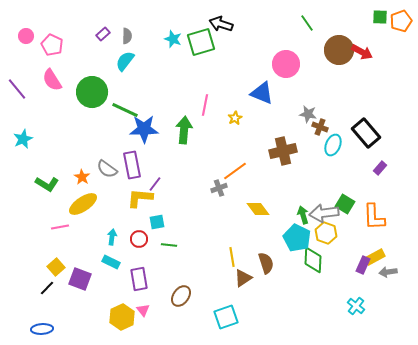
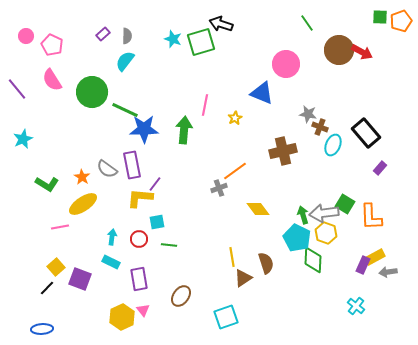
orange L-shape at (374, 217): moved 3 px left
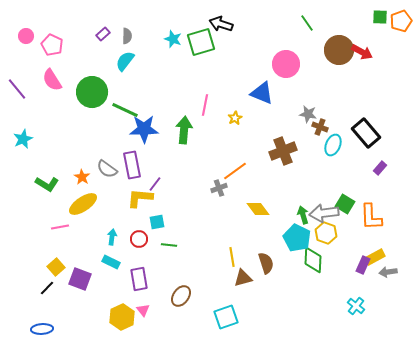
brown cross at (283, 151): rotated 8 degrees counterclockwise
brown triangle at (243, 278): rotated 18 degrees clockwise
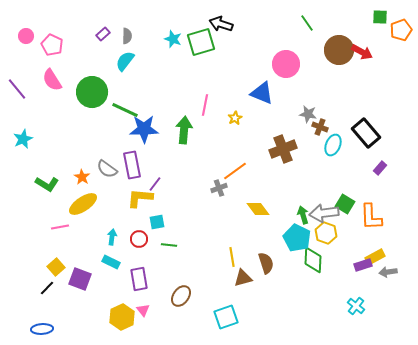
orange pentagon at (401, 21): moved 9 px down
brown cross at (283, 151): moved 2 px up
purple rectangle at (363, 265): rotated 48 degrees clockwise
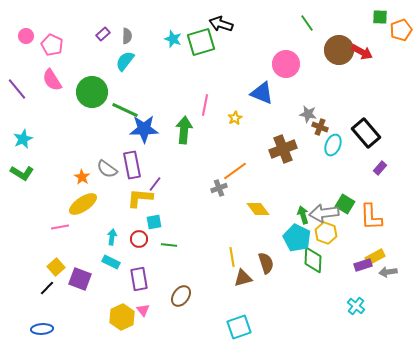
green L-shape at (47, 184): moved 25 px left, 11 px up
cyan square at (157, 222): moved 3 px left
cyan square at (226, 317): moved 13 px right, 10 px down
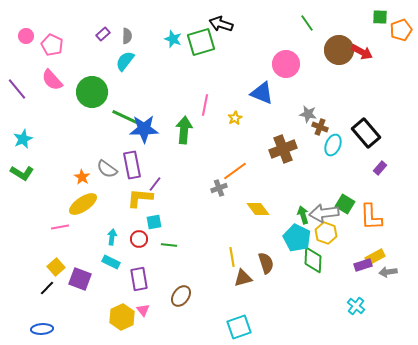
pink semicircle at (52, 80): rotated 10 degrees counterclockwise
green line at (125, 110): moved 7 px down
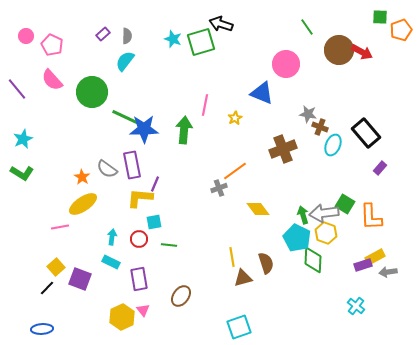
green line at (307, 23): moved 4 px down
purple line at (155, 184): rotated 14 degrees counterclockwise
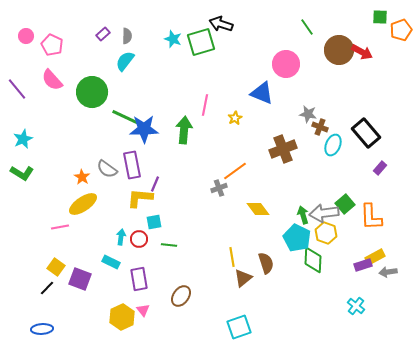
green square at (345, 204): rotated 18 degrees clockwise
cyan arrow at (112, 237): moved 9 px right
yellow square at (56, 267): rotated 12 degrees counterclockwise
brown triangle at (243, 278): rotated 24 degrees counterclockwise
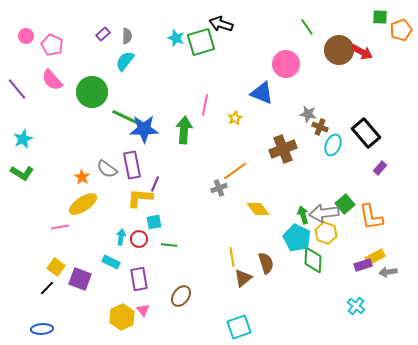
cyan star at (173, 39): moved 3 px right, 1 px up
orange L-shape at (371, 217): rotated 8 degrees counterclockwise
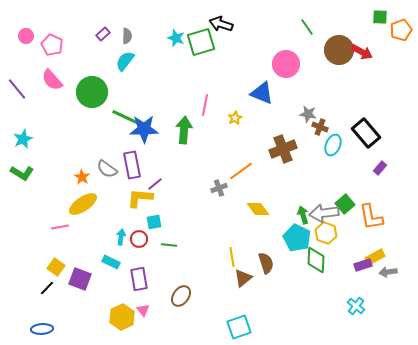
orange line at (235, 171): moved 6 px right
purple line at (155, 184): rotated 28 degrees clockwise
green diamond at (313, 260): moved 3 px right
